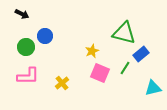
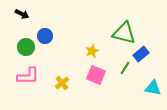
pink square: moved 4 px left, 2 px down
cyan triangle: rotated 24 degrees clockwise
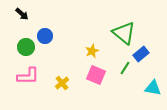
black arrow: rotated 16 degrees clockwise
green triangle: rotated 25 degrees clockwise
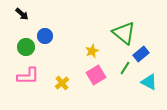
pink square: rotated 36 degrees clockwise
cyan triangle: moved 4 px left, 6 px up; rotated 18 degrees clockwise
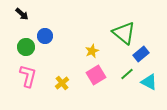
green line: moved 2 px right, 6 px down; rotated 16 degrees clockwise
pink L-shape: rotated 75 degrees counterclockwise
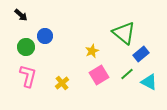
black arrow: moved 1 px left, 1 px down
pink square: moved 3 px right
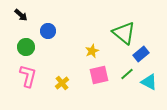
blue circle: moved 3 px right, 5 px up
pink square: rotated 18 degrees clockwise
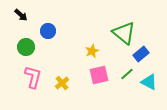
pink L-shape: moved 5 px right, 1 px down
